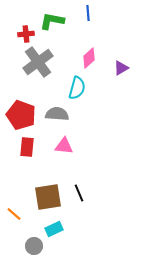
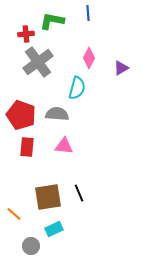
pink diamond: rotated 20 degrees counterclockwise
gray circle: moved 3 px left
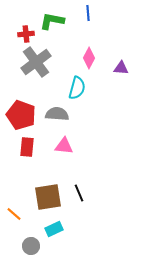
gray cross: moved 2 px left
purple triangle: rotated 35 degrees clockwise
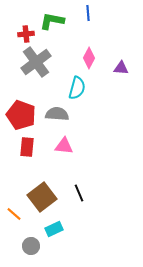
brown square: moved 6 px left; rotated 28 degrees counterclockwise
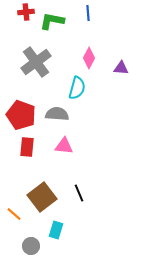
red cross: moved 22 px up
cyan rectangle: moved 2 px right, 1 px down; rotated 48 degrees counterclockwise
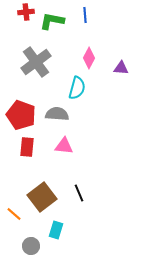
blue line: moved 3 px left, 2 px down
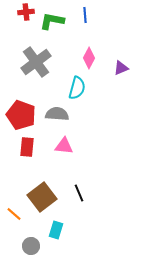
purple triangle: rotated 28 degrees counterclockwise
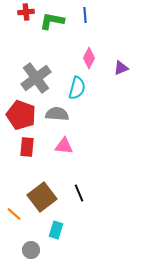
gray cross: moved 16 px down
gray circle: moved 4 px down
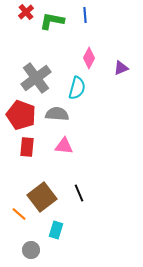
red cross: rotated 35 degrees counterclockwise
orange line: moved 5 px right
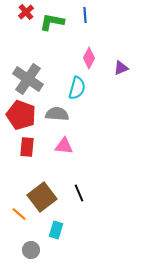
green L-shape: moved 1 px down
gray cross: moved 8 px left, 1 px down; rotated 20 degrees counterclockwise
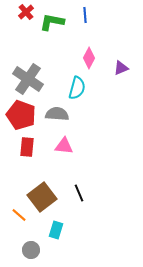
orange line: moved 1 px down
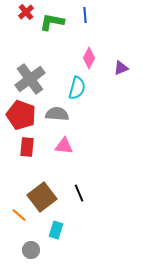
gray cross: moved 2 px right; rotated 20 degrees clockwise
